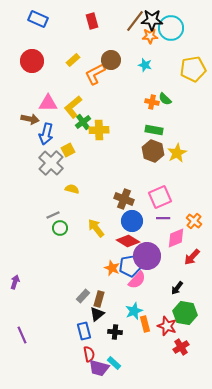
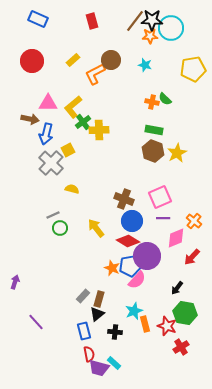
purple line at (22, 335): moved 14 px right, 13 px up; rotated 18 degrees counterclockwise
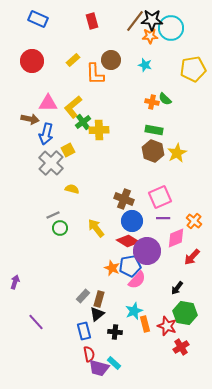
orange L-shape at (95, 74): rotated 65 degrees counterclockwise
purple circle at (147, 256): moved 5 px up
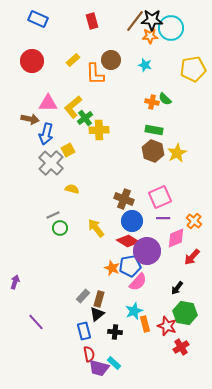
green cross at (83, 122): moved 2 px right, 4 px up
pink semicircle at (137, 280): moved 1 px right, 2 px down
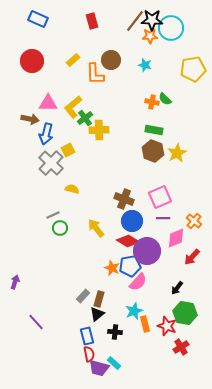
blue rectangle at (84, 331): moved 3 px right, 5 px down
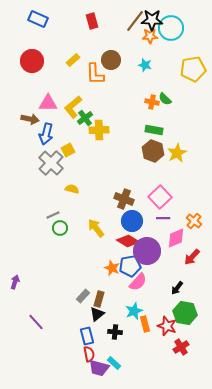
pink square at (160, 197): rotated 20 degrees counterclockwise
